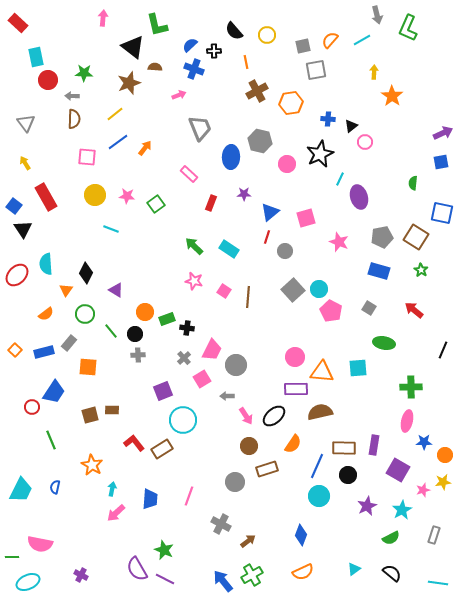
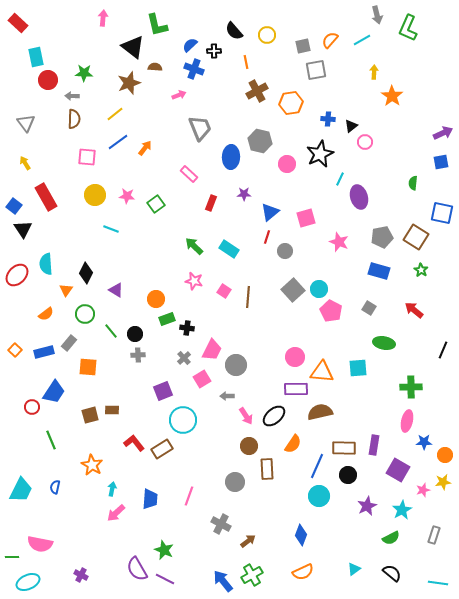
orange circle at (145, 312): moved 11 px right, 13 px up
brown rectangle at (267, 469): rotated 75 degrees counterclockwise
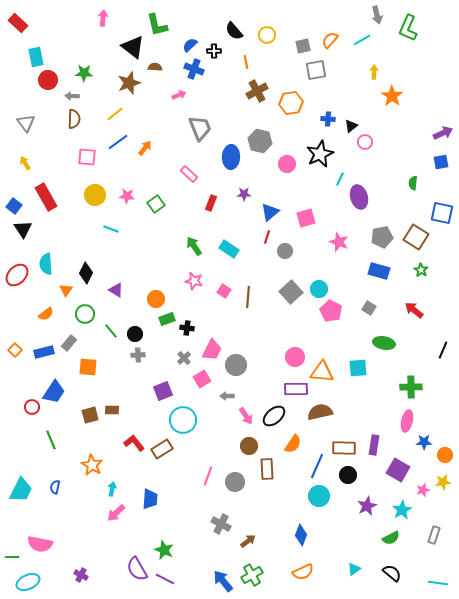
green arrow at (194, 246): rotated 12 degrees clockwise
gray square at (293, 290): moved 2 px left, 2 px down
pink line at (189, 496): moved 19 px right, 20 px up
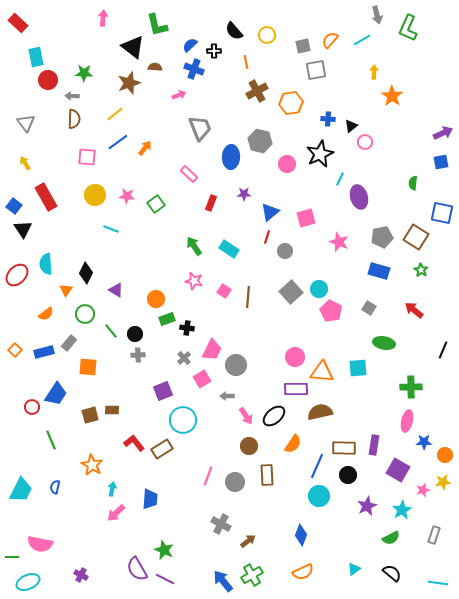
blue trapezoid at (54, 392): moved 2 px right, 2 px down
brown rectangle at (267, 469): moved 6 px down
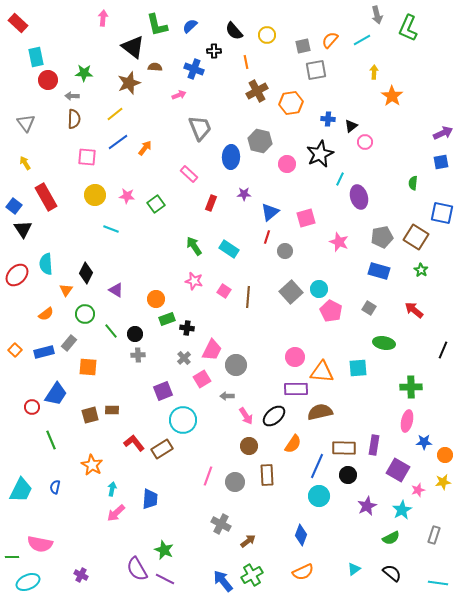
blue semicircle at (190, 45): moved 19 px up
pink star at (423, 490): moved 5 px left
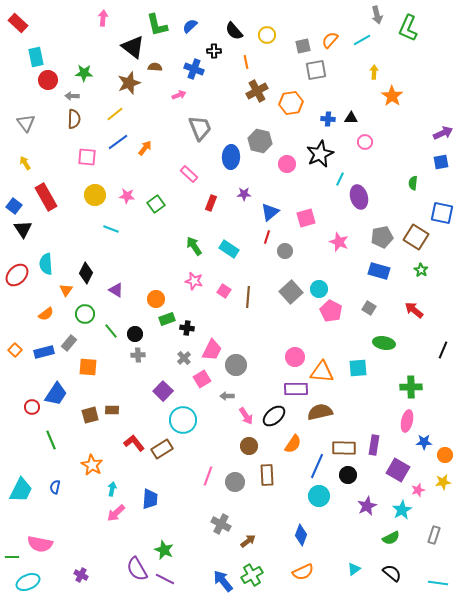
black triangle at (351, 126): moved 8 px up; rotated 40 degrees clockwise
purple square at (163, 391): rotated 24 degrees counterclockwise
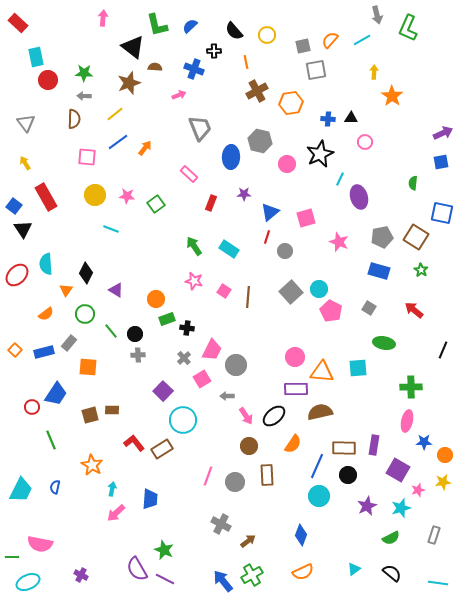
gray arrow at (72, 96): moved 12 px right
cyan star at (402, 510): moved 1 px left, 2 px up; rotated 12 degrees clockwise
